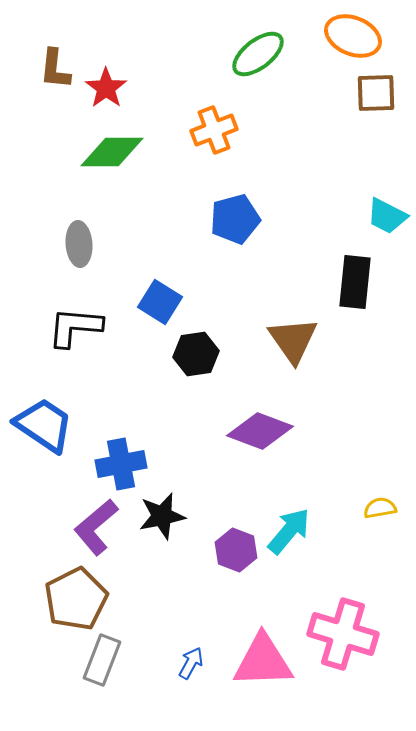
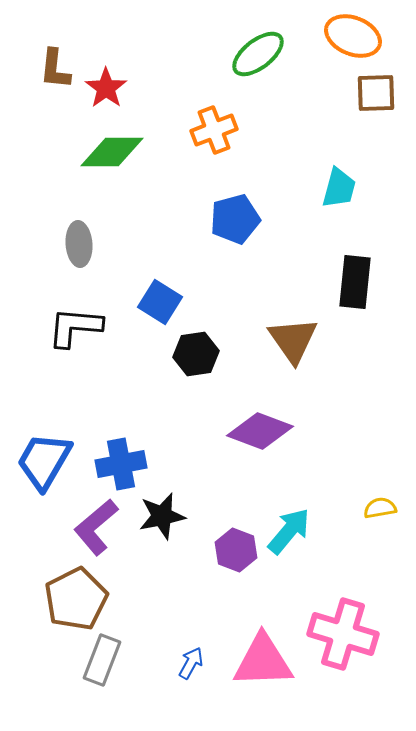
cyan trapezoid: moved 48 px left, 28 px up; rotated 102 degrees counterclockwise
blue trapezoid: moved 36 px down; rotated 94 degrees counterclockwise
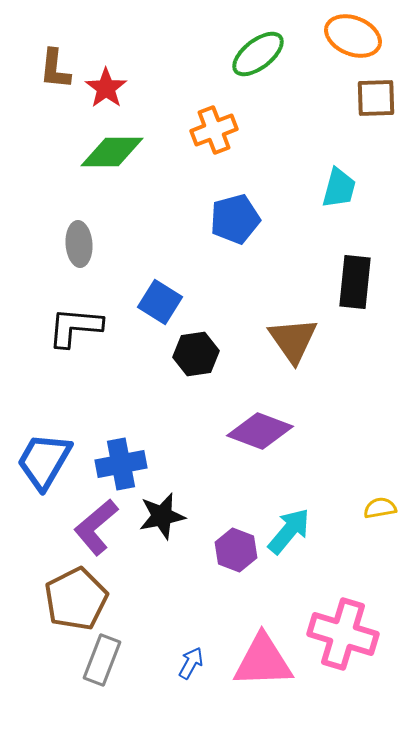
brown square: moved 5 px down
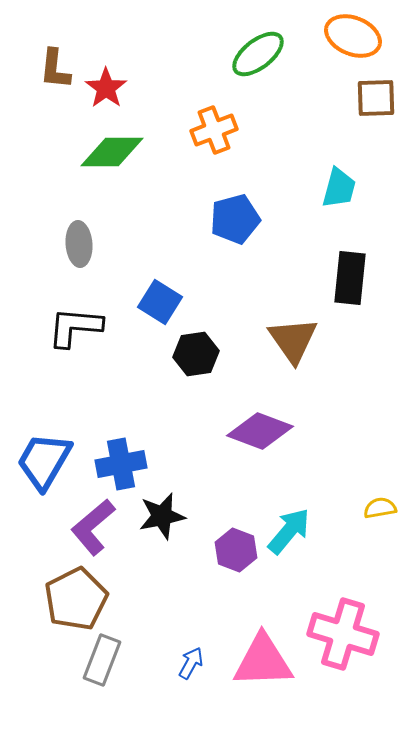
black rectangle: moved 5 px left, 4 px up
purple L-shape: moved 3 px left
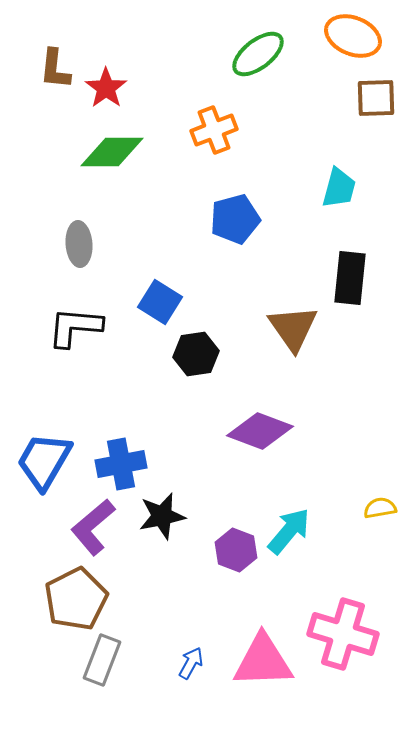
brown triangle: moved 12 px up
